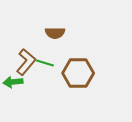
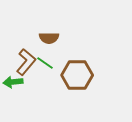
brown semicircle: moved 6 px left, 5 px down
green line: rotated 18 degrees clockwise
brown hexagon: moved 1 px left, 2 px down
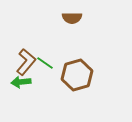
brown semicircle: moved 23 px right, 20 px up
brown hexagon: rotated 16 degrees counterclockwise
green arrow: moved 8 px right
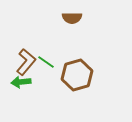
green line: moved 1 px right, 1 px up
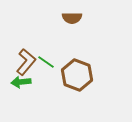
brown hexagon: rotated 24 degrees counterclockwise
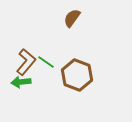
brown semicircle: rotated 126 degrees clockwise
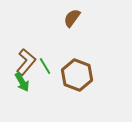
green line: moved 1 px left, 4 px down; rotated 24 degrees clockwise
green arrow: moved 1 px right; rotated 114 degrees counterclockwise
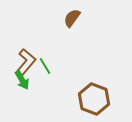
brown hexagon: moved 17 px right, 24 px down
green arrow: moved 2 px up
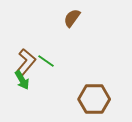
green line: moved 1 px right, 5 px up; rotated 24 degrees counterclockwise
brown hexagon: rotated 20 degrees counterclockwise
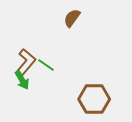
green line: moved 4 px down
